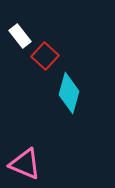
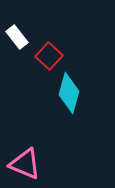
white rectangle: moved 3 px left, 1 px down
red square: moved 4 px right
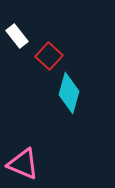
white rectangle: moved 1 px up
pink triangle: moved 2 px left
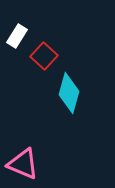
white rectangle: rotated 70 degrees clockwise
red square: moved 5 px left
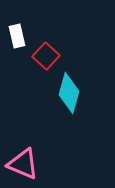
white rectangle: rotated 45 degrees counterclockwise
red square: moved 2 px right
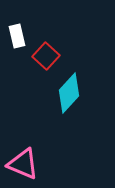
cyan diamond: rotated 27 degrees clockwise
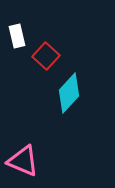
pink triangle: moved 3 px up
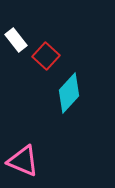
white rectangle: moved 1 px left, 4 px down; rotated 25 degrees counterclockwise
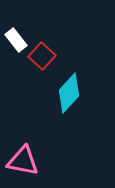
red square: moved 4 px left
pink triangle: rotated 12 degrees counterclockwise
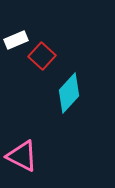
white rectangle: rotated 75 degrees counterclockwise
pink triangle: moved 1 px left, 5 px up; rotated 16 degrees clockwise
